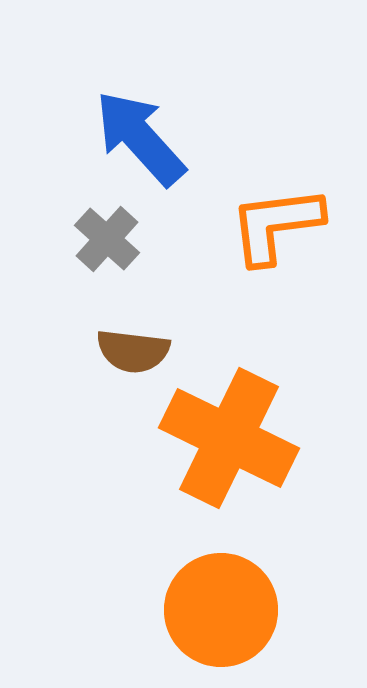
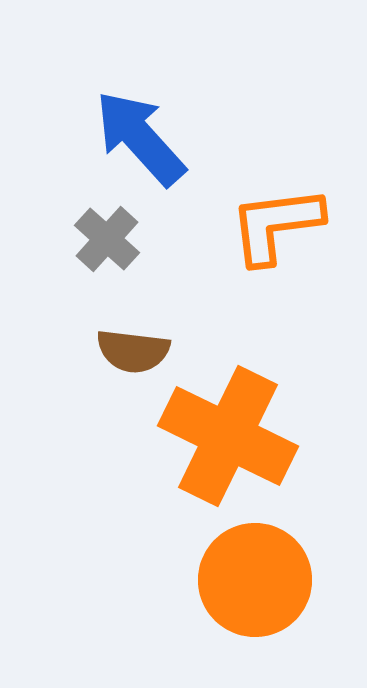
orange cross: moved 1 px left, 2 px up
orange circle: moved 34 px right, 30 px up
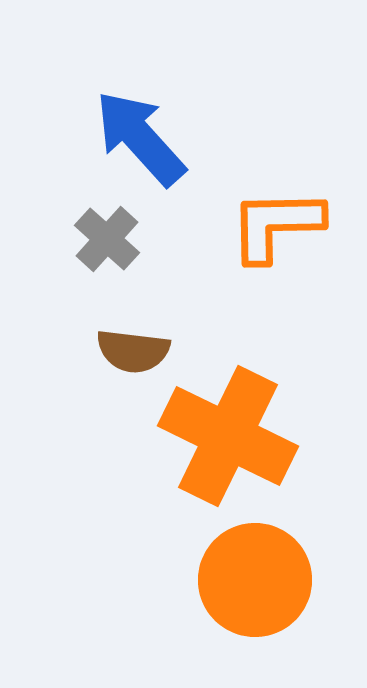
orange L-shape: rotated 6 degrees clockwise
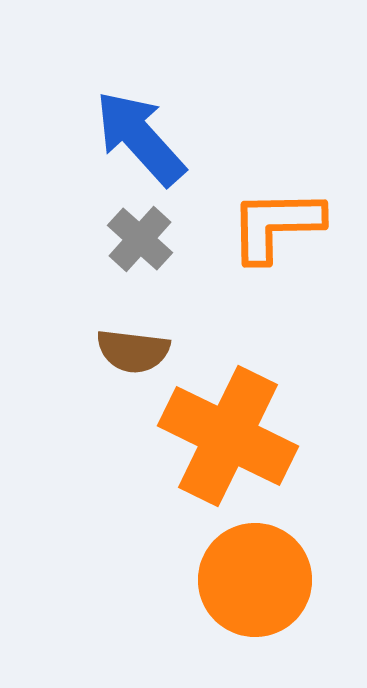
gray cross: moved 33 px right
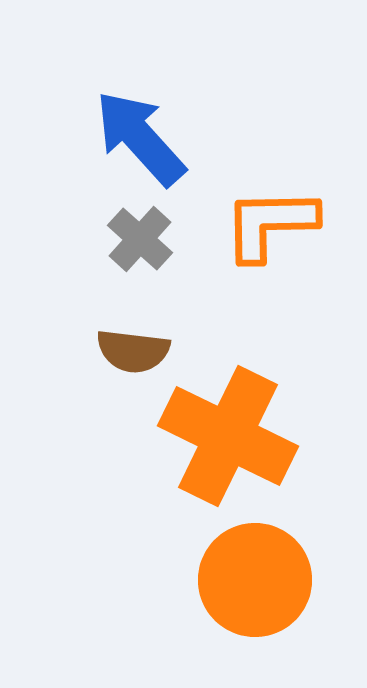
orange L-shape: moved 6 px left, 1 px up
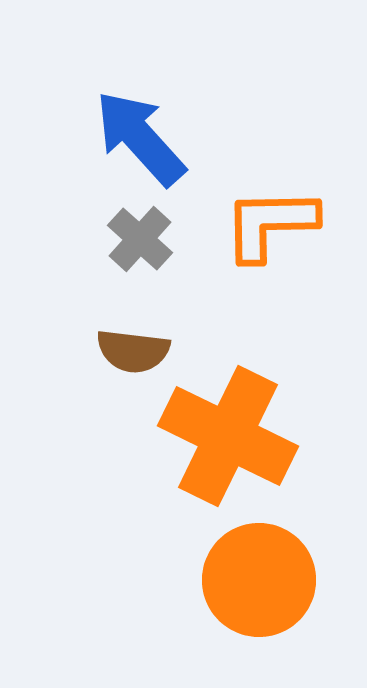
orange circle: moved 4 px right
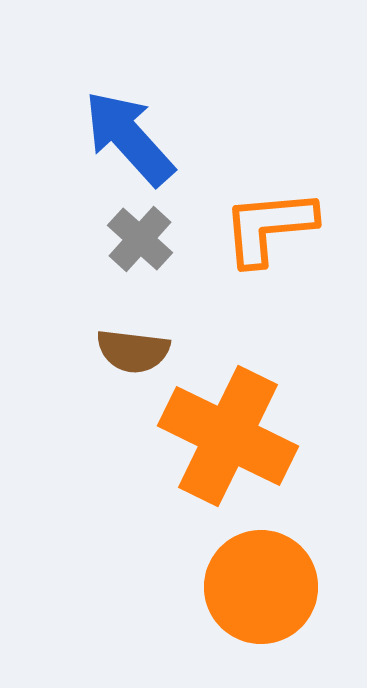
blue arrow: moved 11 px left
orange L-shape: moved 1 px left, 3 px down; rotated 4 degrees counterclockwise
orange circle: moved 2 px right, 7 px down
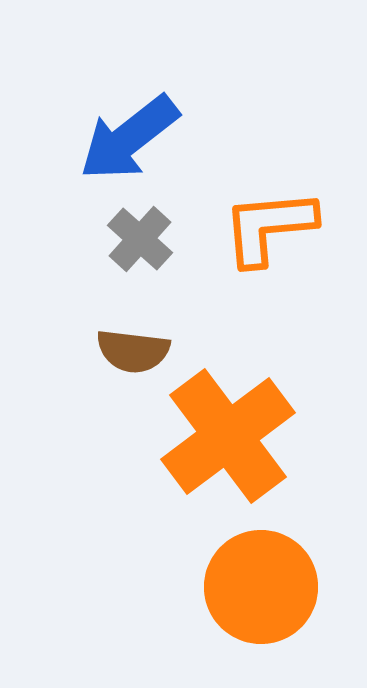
blue arrow: rotated 86 degrees counterclockwise
orange cross: rotated 27 degrees clockwise
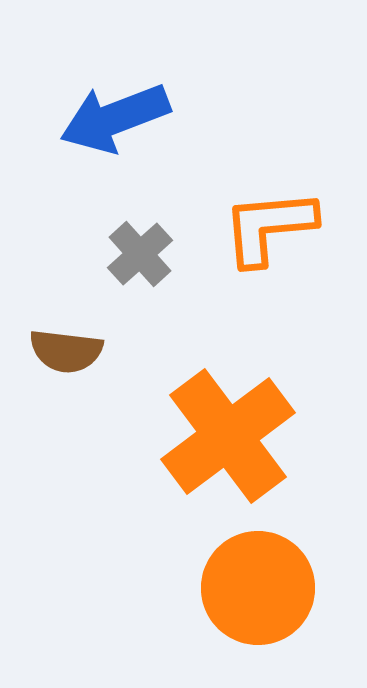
blue arrow: moved 14 px left, 20 px up; rotated 17 degrees clockwise
gray cross: moved 15 px down; rotated 6 degrees clockwise
brown semicircle: moved 67 px left
orange circle: moved 3 px left, 1 px down
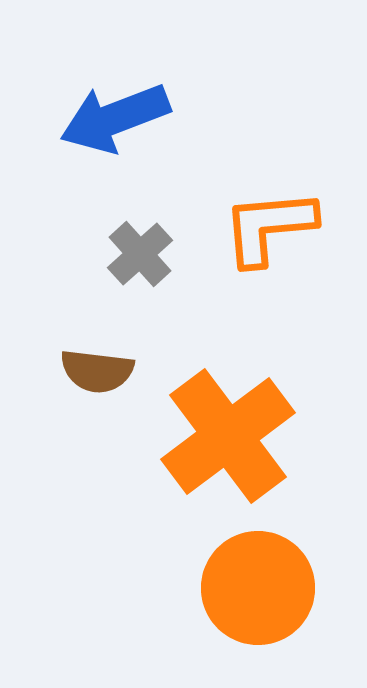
brown semicircle: moved 31 px right, 20 px down
